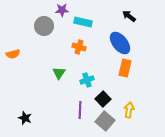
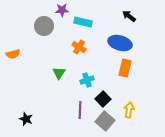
blue ellipse: rotated 35 degrees counterclockwise
orange cross: rotated 16 degrees clockwise
black star: moved 1 px right, 1 px down
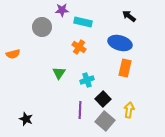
gray circle: moved 2 px left, 1 px down
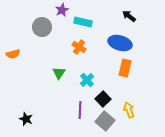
purple star: rotated 24 degrees counterclockwise
cyan cross: rotated 24 degrees counterclockwise
yellow arrow: rotated 28 degrees counterclockwise
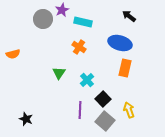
gray circle: moved 1 px right, 8 px up
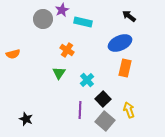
blue ellipse: rotated 40 degrees counterclockwise
orange cross: moved 12 px left, 3 px down
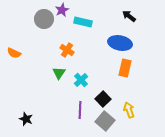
gray circle: moved 1 px right
blue ellipse: rotated 35 degrees clockwise
orange semicircle: moved 1 px right, 1 px up; rotated 40 degrees clockwise
cyan cross: moved 6 px left
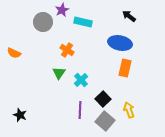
gray circle: moved 1 px left, 3 px down
black star: moved 6 px left, 4 px up
